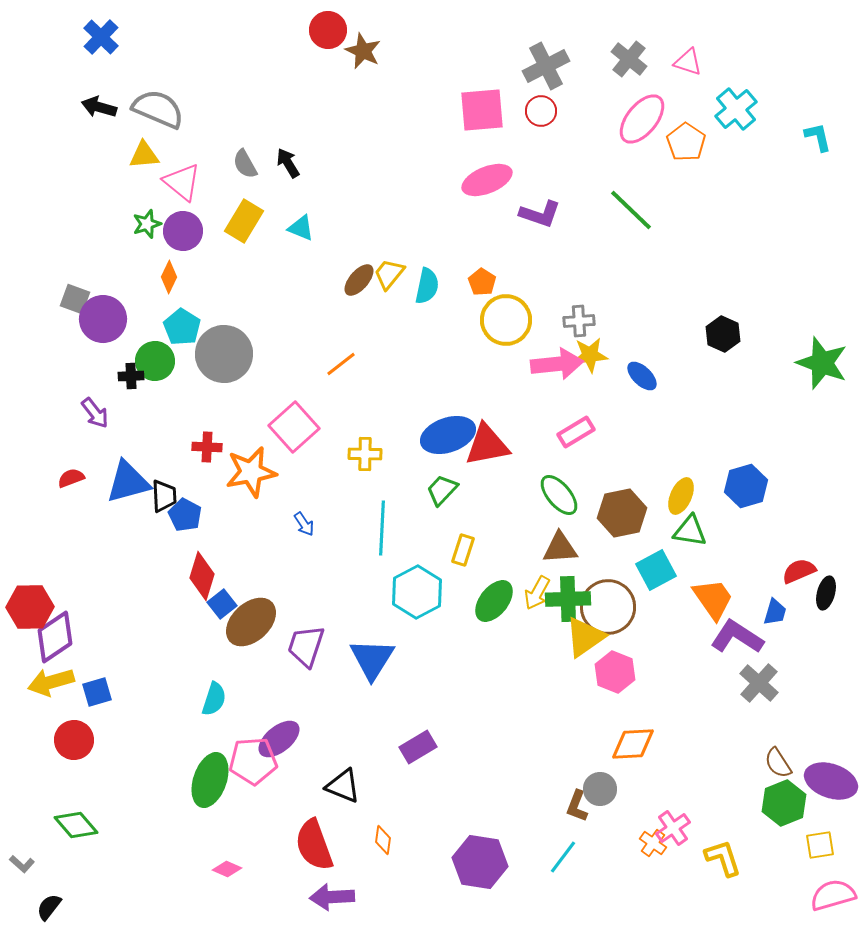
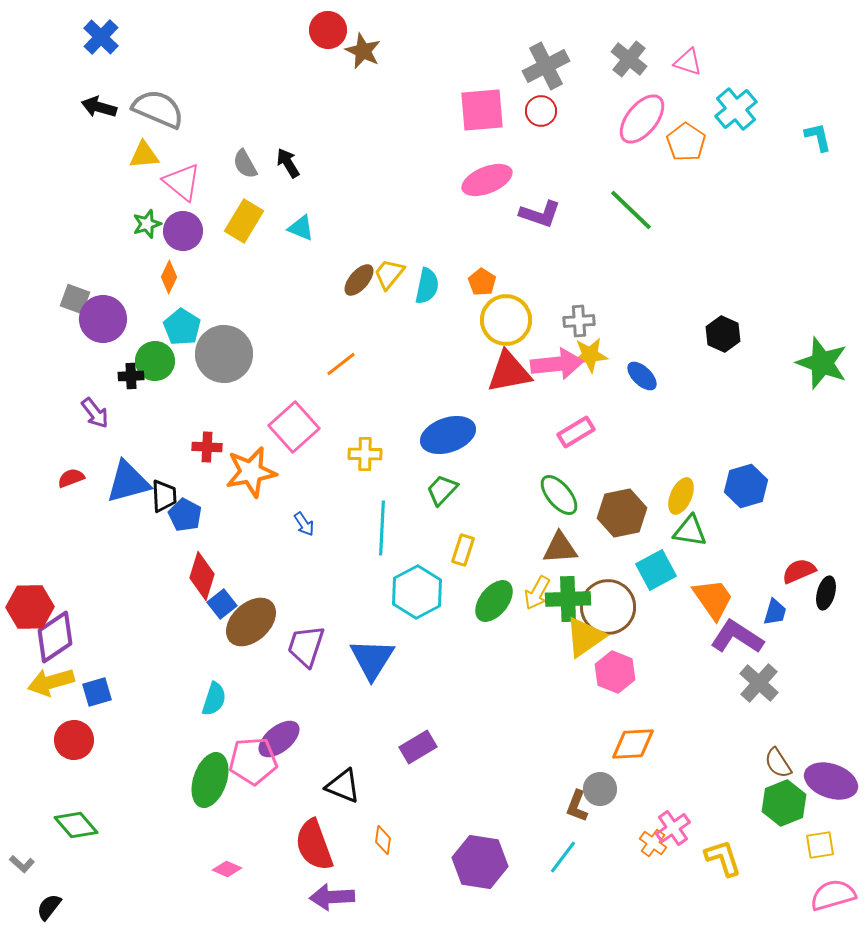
red triangle at (487, 445): moved 22 px right, 73 px up
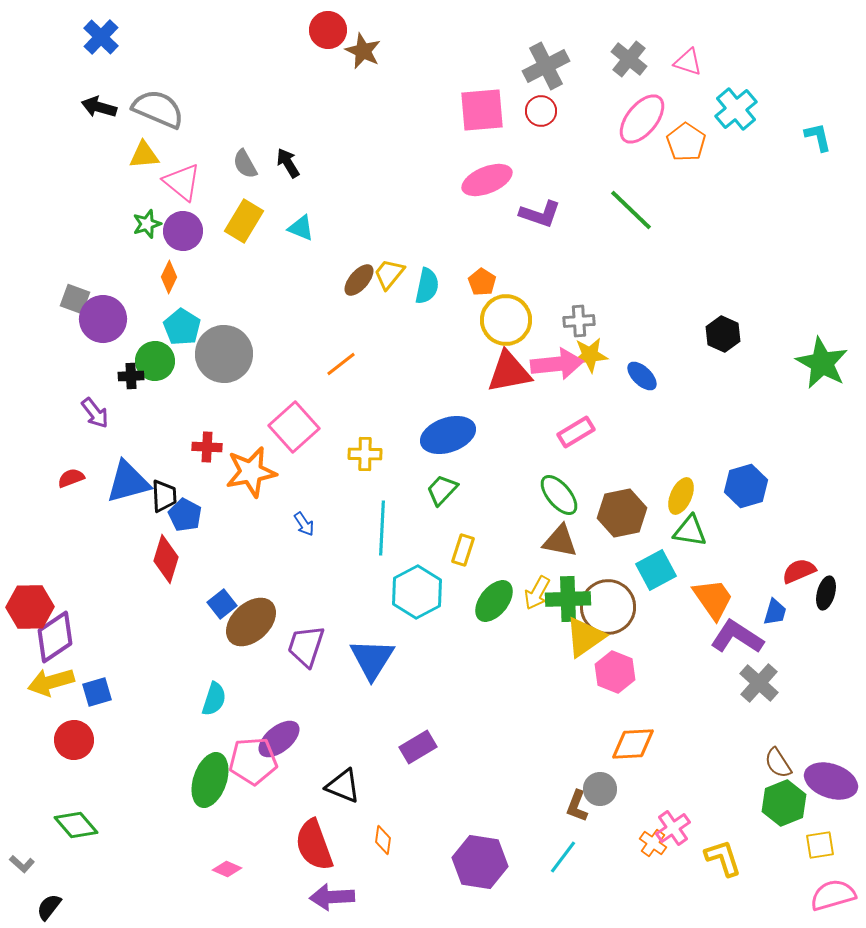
green star at (822, 363): rotated 8 degrees clockwise
brown triangle at (560, 548): moved 7 px up; rotated 15 degrees clockwise
red diamond at (202, 576): moved 36 px left, 17 px up
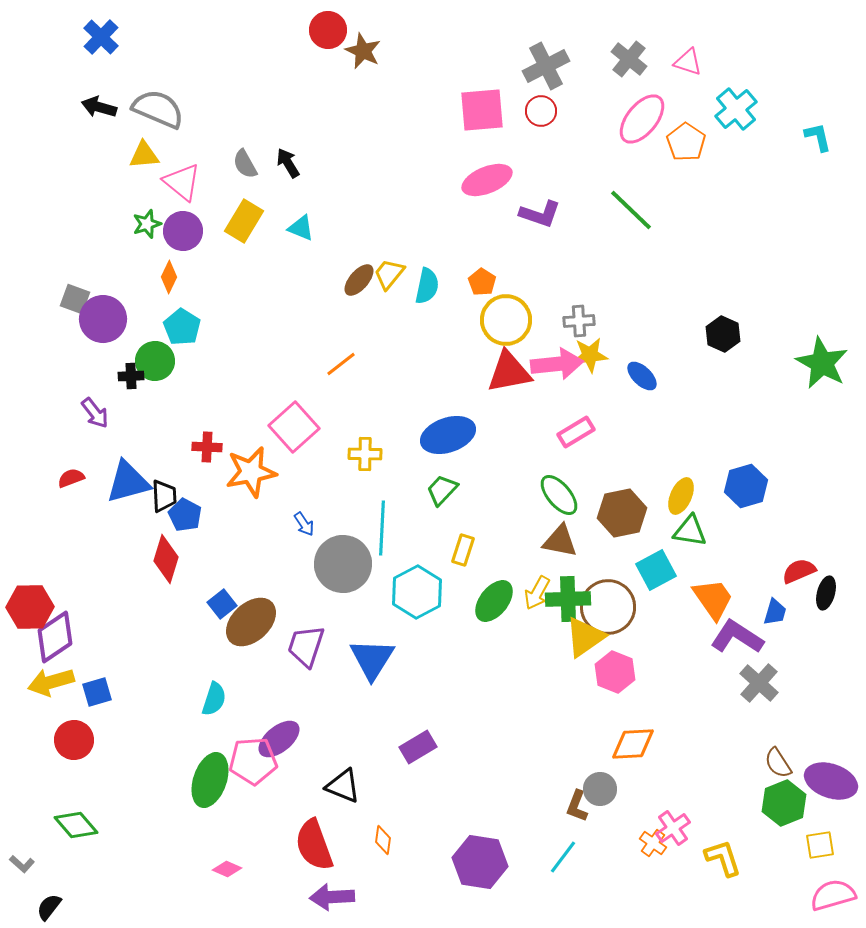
gray circle at (224, 354): moved 119 px right, 210 px down
